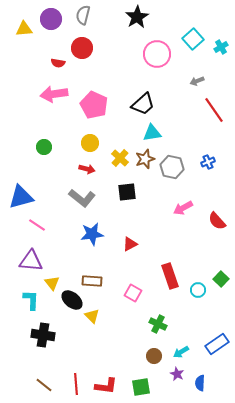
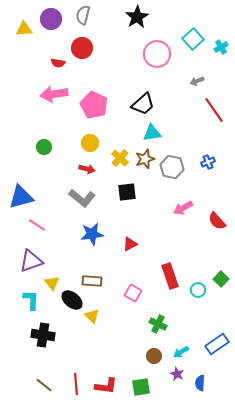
purple triangle at (31, 261): rotated 25 degrees counterclockwise
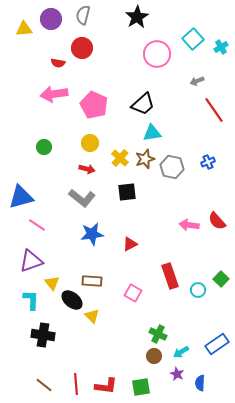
pink arrow at (183, 208): moved 6 px right, 17 px down; rotated 36 degrees clockwise
green cross at (158, 324): moved 10 px down
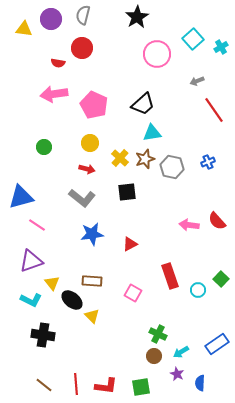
yellow triangle at (24, 29): rotated 12 degrees clockwise
cyan L-shape at (31, 300): rotated 115 degrees clockwise
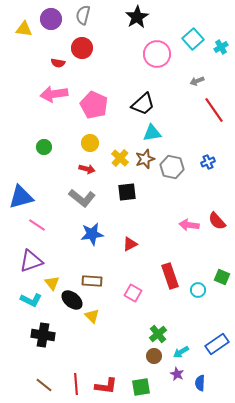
green square at (221, 279): moved 1 px right, 2 px up; rotated 21 degrees counterclockwise
green cross at (158, 334): rotated 24 degrees clockwise
